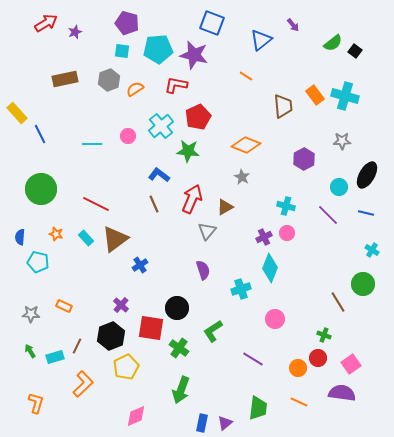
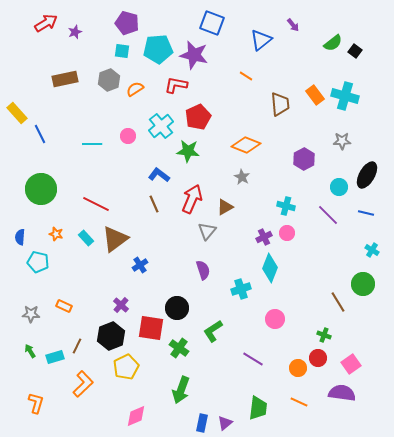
brown trapezoid at (283, 106): moved 3 px left, 2 px up
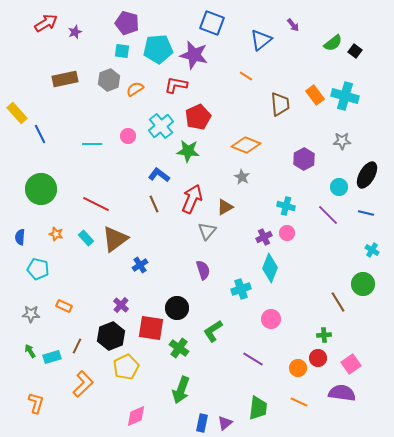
cyan pentagon at (38, 262): moved 7 px down
pink circle at (275, 319): moved 4 px left
green cross at (324, 335): rotated 24 degrees counterclockwise
cyan rectangle at (55, 357): moved 3 px left
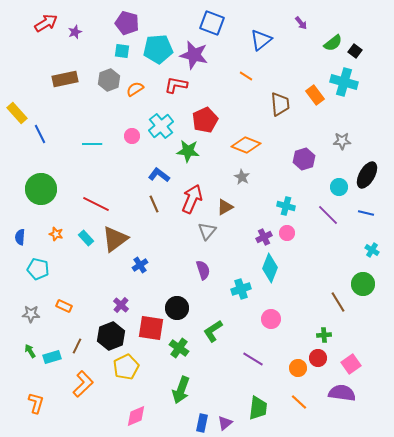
purple arrow at (293, 25): moved 8 px right, 2 px up
cyan cross at (345, 96): moved 1 px left, 14 px up
red pentagon at (198, 117): moved 7 px right, 3 px down
pink circle at (128, 136): moved 4 px right
purple hexagon at (304, 159): rotated 10 degrees clockwise
orange line at (299, 402): rotated 18 degrees clockwise
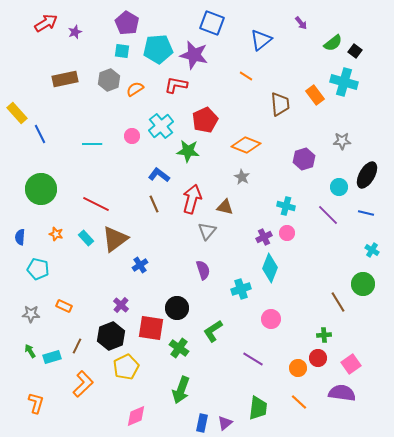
purple pentagon at (127, 23): rotated 15 degrees clockwise
red arrow at (192, 199): rotated 8 degrees counterclockwise
brown triangle at (225, 207): rotated 42 degrees clockwise
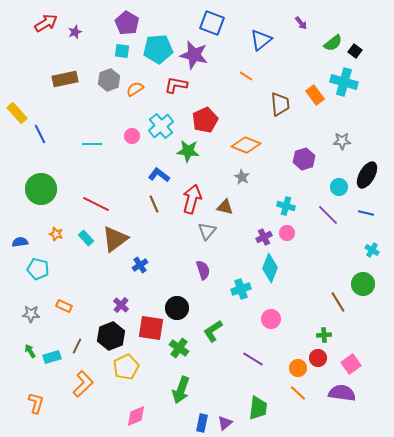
blue semicircle at (20, 237): moved 5 px down; rotated 77 degrees clockwise
orange line at (299, 402): moved 1 px left, 9 px up
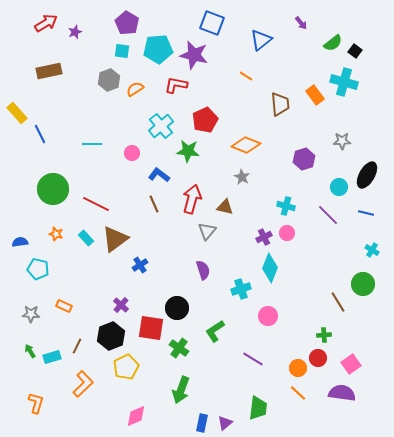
brown rectangle at (65, 79): moved 16 px left, 8 px up
pink circle at (132, 136): moved 17 px down
green circle at (41, 189): moved 12 px right
pink circle at (271, 319): moved 3 px left, 3 px up
green L-shape at (213, 331): moved 2 px right
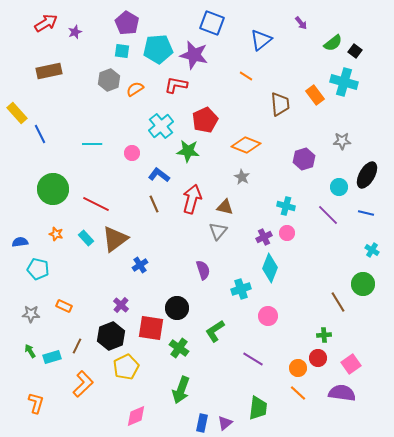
gray triangle at (207, 231): moved 11 px right
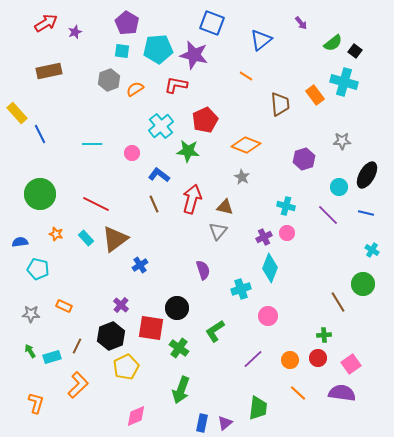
green circle at (53, 189): moved 13 px left, 5 px down
purple line at (253, 359): rotated 75 degrees counterclockwise
orange circle at (298, 368): moved 8 px left, 8 px up
orange L-shape at (83, 384): moved 5 px left, 1 px down
